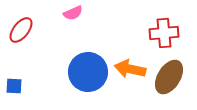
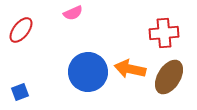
blue square: moved 6 px right, 6 px down; rotated 24 degrees counterclockwise
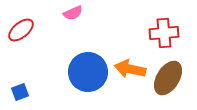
red ellipse: rotated 12 degrees clockwise
brown ellipse: moved 1 px left, 1 px down
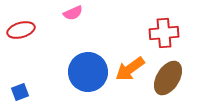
red ellipse: rotated 24 degrees clockwise
orange arrow: rotated 48 degrees counterclockwise
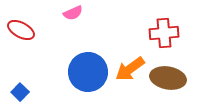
red ellipse: rotated 44 degrees clockwise
brown ellipse: rotated 68 degrees clockwise
blue square: rotated 24 degrees counterclockwise
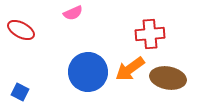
red cross: moved 14 px left, 1 px down
blue square: rotated 18 degrees counterclockwise
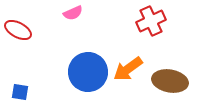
red ellipse: moved 3 px left
red cross: moved 1 px right, 13 px up; rotated 20 degrees counterclockwise
orange arrow: moved 2 px left
brown ellipse: moved 2 px right, 3 px down
blue square: rotated 18 degrees counterclockwise
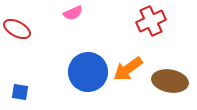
red ellipse: moved 1 px left, 1 px up
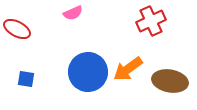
blue square: moved 6 px right, 13 px up
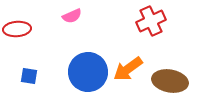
pink semicircle: moved 1 px left, 3 px down
red ellipse: rotated 32 degrees counterclockwise
blue square: moved 3 px right, 3 px up
